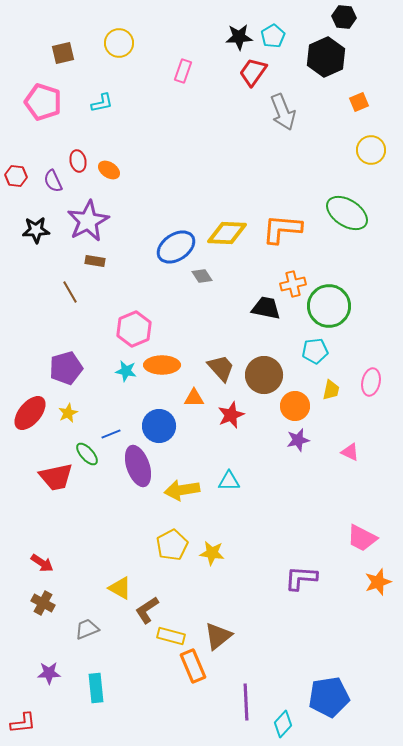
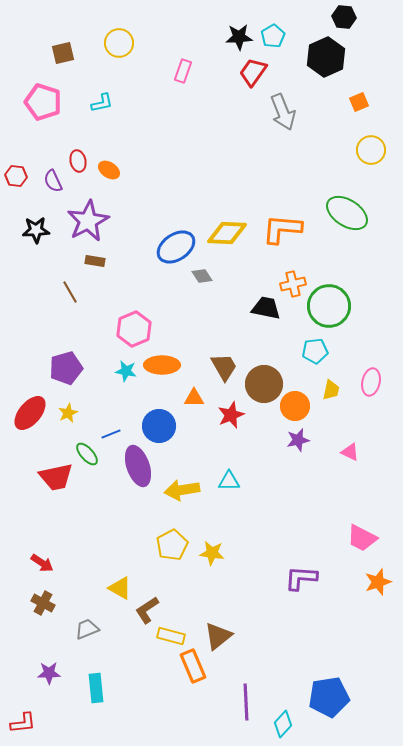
brown trapezoid at (221, 368): moved 3 px right, 1 px up; rotated 12 degrees clockwise
brown circle at (264, 375): moved 9 px down
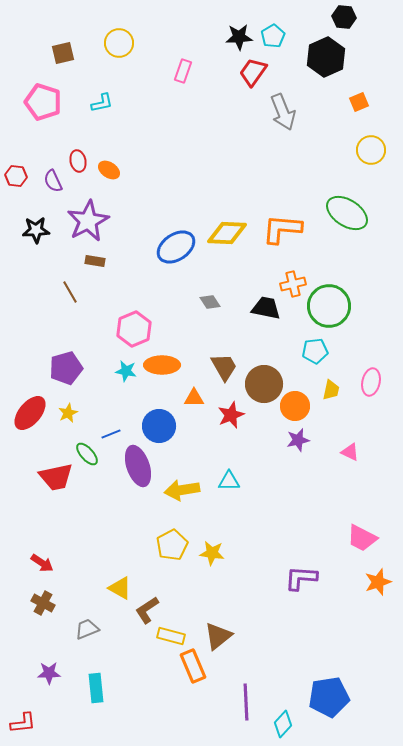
gray diamond at (202, 276): moved 8 px right, 26 px down
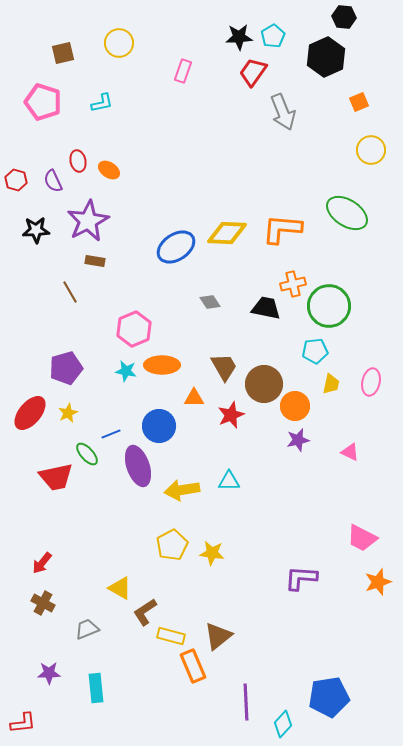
red hexagon at (16, 176): moved 4 px down; rotated 10 degrees clockwise
yellow trapezoid at (331, 390): moved 6 px up
red arrow at (42, 563): rotated 95 degrees clockwise
brown L-shape at (147, 610): moved 2 px left, 2 px down
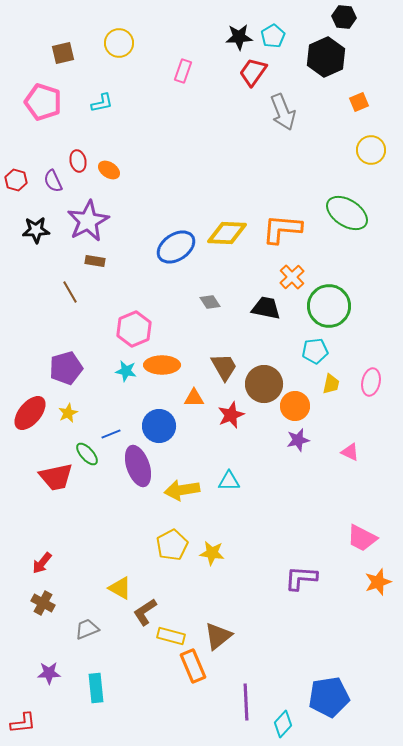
orange cross at (293, 284): moved 1 px left, 7 px up; rotated 30 degrees counterclockwise
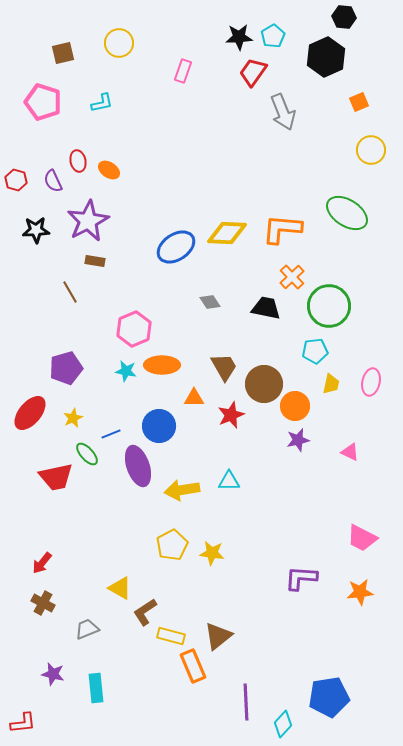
yellow star at (68, 413): moved 5 px right, 5 px down
orange star at (378, 582): moved 18 px left, 10 px down; rotated 12 degrees clockwise
purple star at (49, 673): moved 4 px right, 1 px down; rotated 15 degrees clockwise
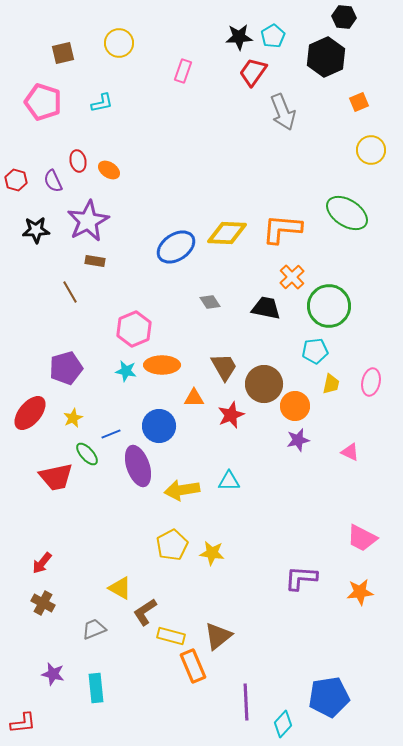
gray trapezoid at (87, 629): moved 7 px right
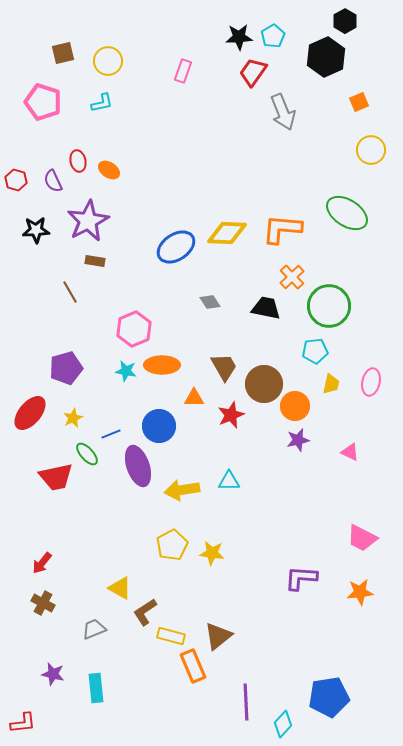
black hexagon at (344, 17): moved 1 px right, 4 px down; rotated 25 degrees clockwise
yellow circle at (119, 43): moved 11 px left, 18 px down
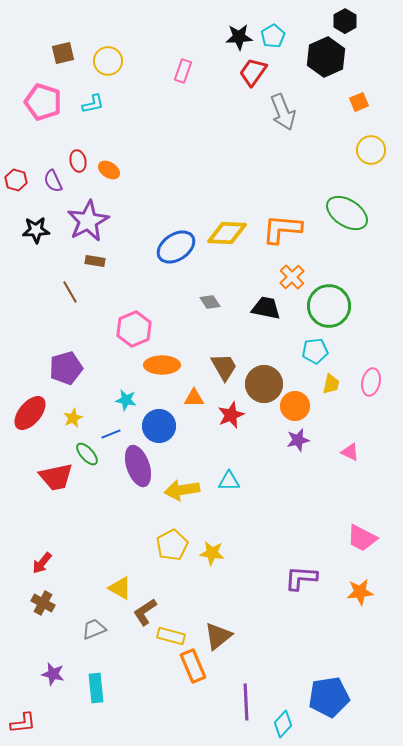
cyan L-shape at (102, 103): moved 9 px left, 1 px down
cyan star at (126, 371): moved 29 px down
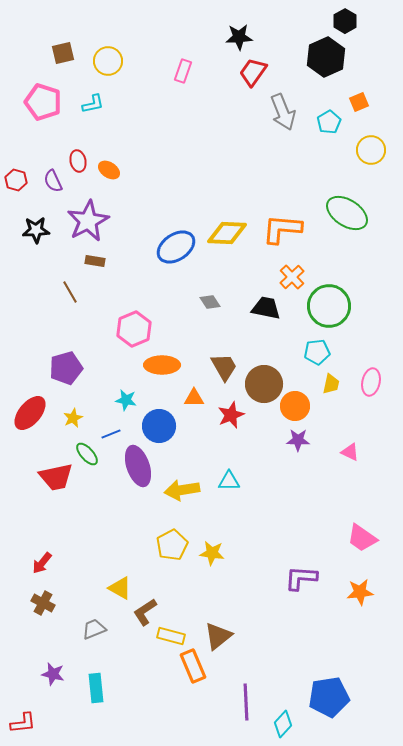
cyan pentagon at (273, 36): moved 56 px right, 86 px down
cyan pentagon at (315, 351): moved 2 px right, 1 px down
purple star at (298, 440): rotated 15 degrees clockwise
pink trapezoid at (362, 538): rotated 8 degrees clockwise
